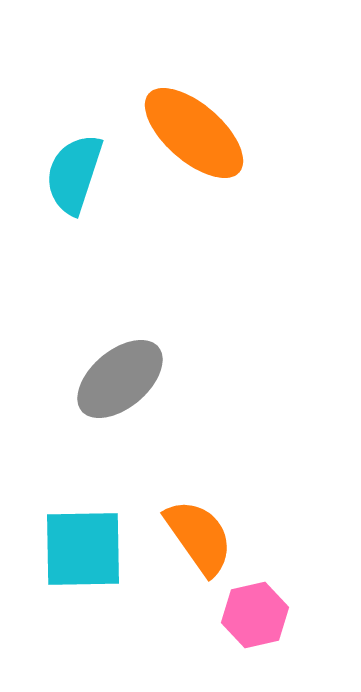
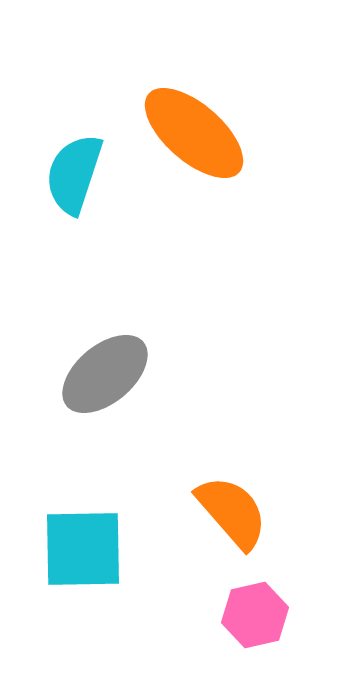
gray ellipse: moved 15 px left, 5 px up
orange semicircle: moved 33 px right, 25 px up; rotated 6 degrees counterclockwise
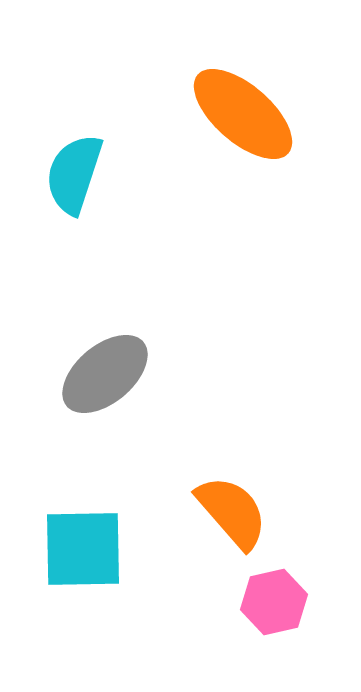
orange ellipse: moved 49 px right, 19 px up
pink hexagon: moved 19 px right, 13 px up
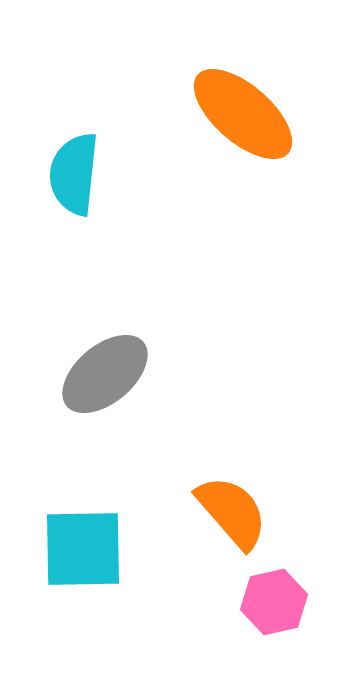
cyan semicircle: rotated 12 degrees counterclockwise
